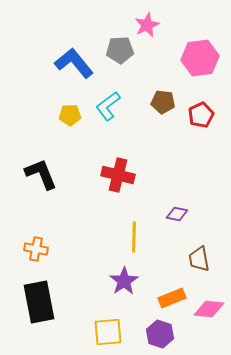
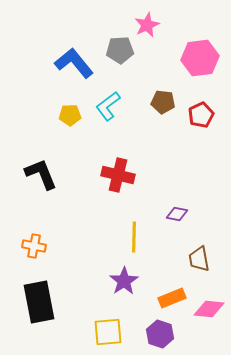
orange cross: moved 2 px left, 3 px up
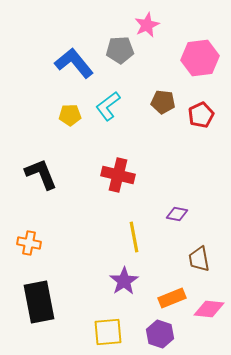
yellow line: rotated 12 degrees counterclockwise
orange cross: moved 5 px left, 3 px up
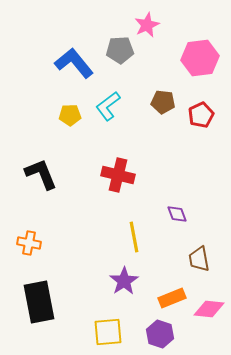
purple diamond: rotated 60 degrees clockwise
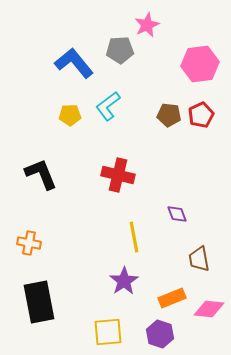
pink hexagon: moved 6 px down
brown pentagon: moved 6 px right, 13 px down
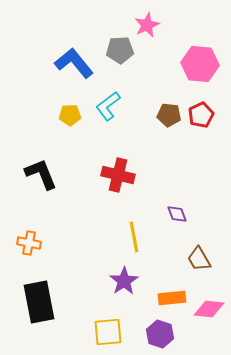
pink hexagon: rotated 12 degrees clockwise
brown trapezoid: rotated 20 degrees counterclockwise
orange rectangle: rotated 16 degrees clockwise
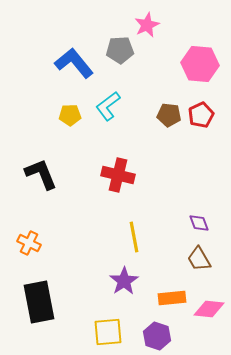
purple diamond: moved 22 px right, 9 px down
orange cross: rotated 15 degrees clockwise
purple hexagon: moved 3 px left, 2 px down
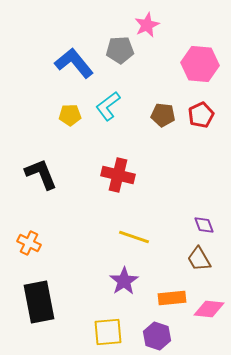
brown pentagon: moved 6 px left
purple diamond: moved 5 px right, 2 px down
yellow line: rotated 60 degrees counterclockwise
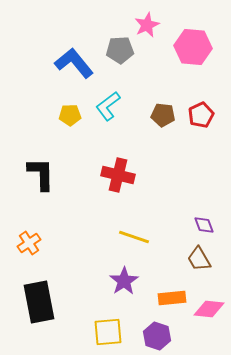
pink hexagon: moved 7 px left, 17 px up
black L-shape: rotated 21 degrees clockwise
orange cross: rotated 30 degrees clockwise
